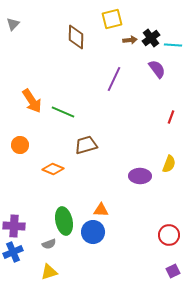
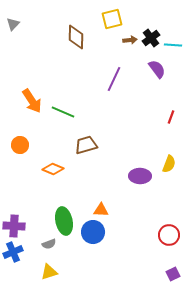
purple square: moved 3 px down
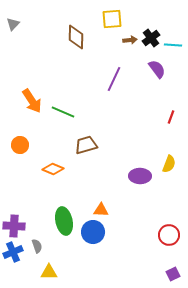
yellow square: rotated 10 degrees clockwise
gray semicircle: moved 12 px left, 2 px down; rotated 88 degrees counterclockwise
yellow triangle: rotated 18 degrees clockwise
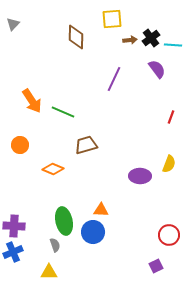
gray semicircle: moved 18 px right, 1 px up
purple square: moved 17 px left, 8 px up
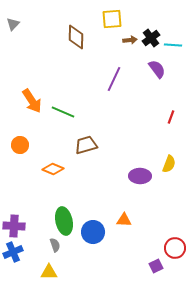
orange triangle: moved 23 px right, 10 px down
red circle: moved 6 px right, 13 px down
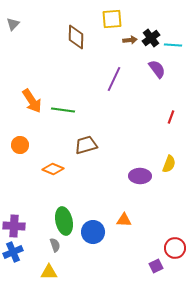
green line: moved 2 px up; rotated 15 degrees counterclockwise
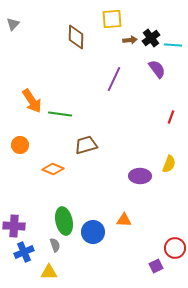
green line: moved 3 px left, 4 px down
blue cross: moved 11 px right
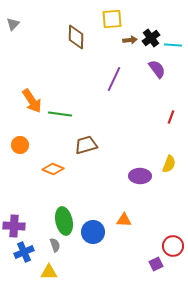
red circle: moved 2 px left, 2 px up
purple square: moved 2 px up
